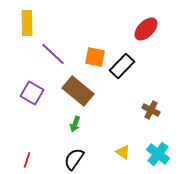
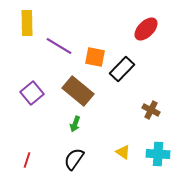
purple line: moved 6 px right, 8 px up; rotated 12 degrees counterclockwise
black rectangle: moved 3 px down
purple square: rotated 20 degrees clockwise
cyan cross: rotated 35 degrees counterclockwise
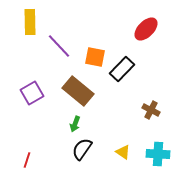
yellow rectangle: moved 3 px right, 1 px up
purple line: rotated 16 degrees clockwise
purple square: rotated 10 degrees clockwise
black semicircle: moved 8 px right, 10 px up
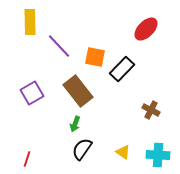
brown rectangle: rotated 12 degrees clockwise
cyan cross: moved 1 px down
red line: moved 1 px up
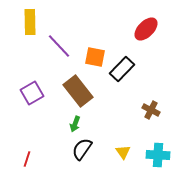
yellow triangle: rotated 21 degrees clockwise
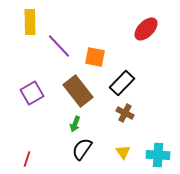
black rectangle: moved 14 px down
brown cross: moved 26 px left, 3 px down
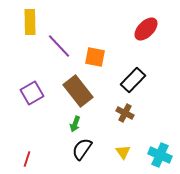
black rectangle: moved 11 px right, 3 px up
cyan cross: moved 2 px right; rotated 20 degrees clockwise
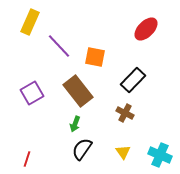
yellow rectangle: rotated 25 degrees clockwise
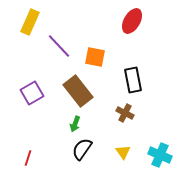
red ellipse: moved 14 px left, 8 px up; rotated 15 degrees counterclockwise
black rectangle: rotated 55 degrees counterclockwise
red line: moved 1 px right, 1 px up
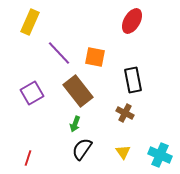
purple line: moved 7 px down
